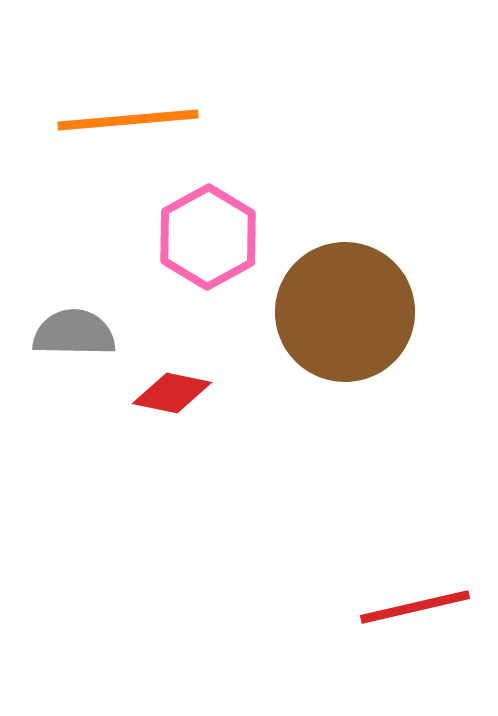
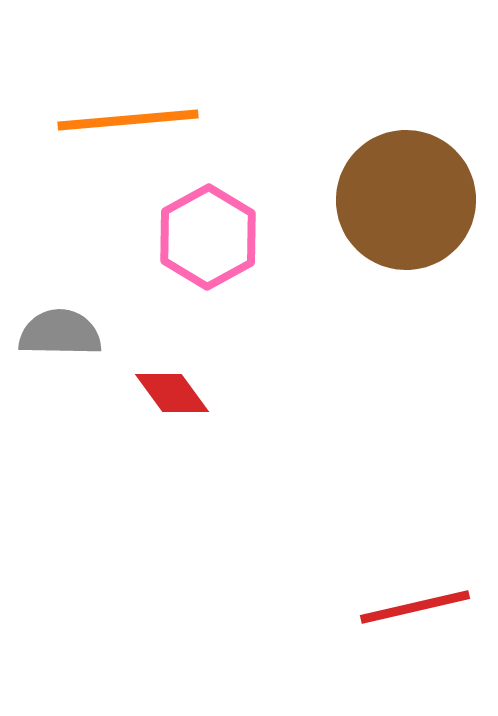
brown circle: moved 61 px right, 112 px up
gray semicircle: moved 14 px left
red diamond: rotated 42 degrees clockwise
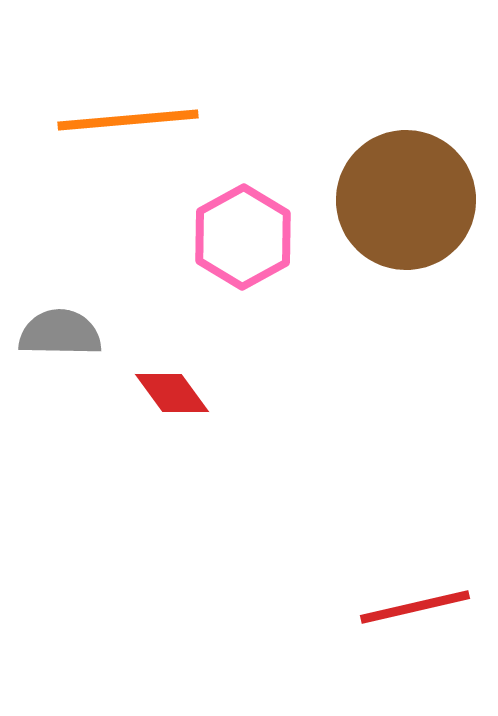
pink hexagon: moved 35 px right
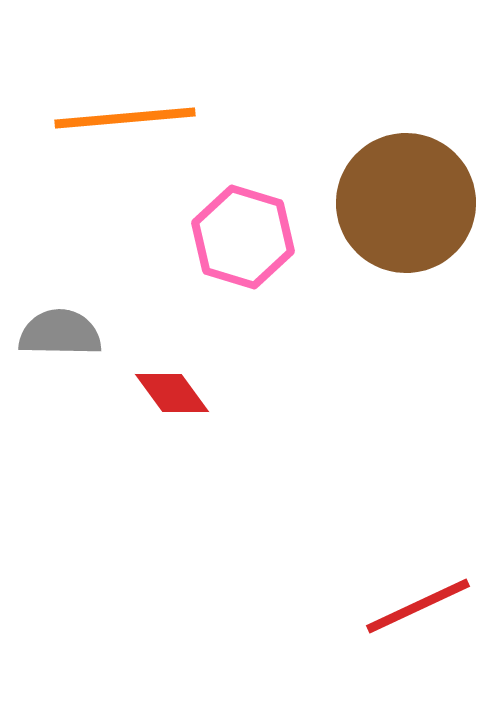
orange line: moved 3 px left, 2 px up
brown circle: moved 3 px down
pink hexagon: rotated 14 degrees counterclockwise
red line: moved 3 px right, 1 px up; rotated 12 degrees counterclockwise
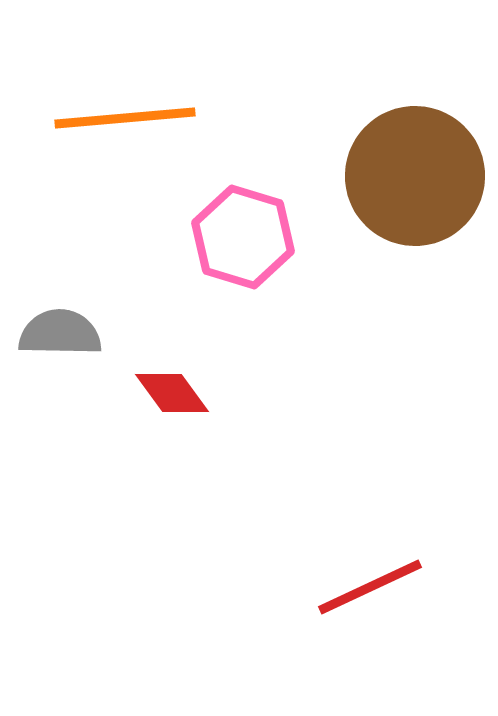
brown circle: moved 9 px right, 27 px up
red line: moved 48 px left, 19 px up
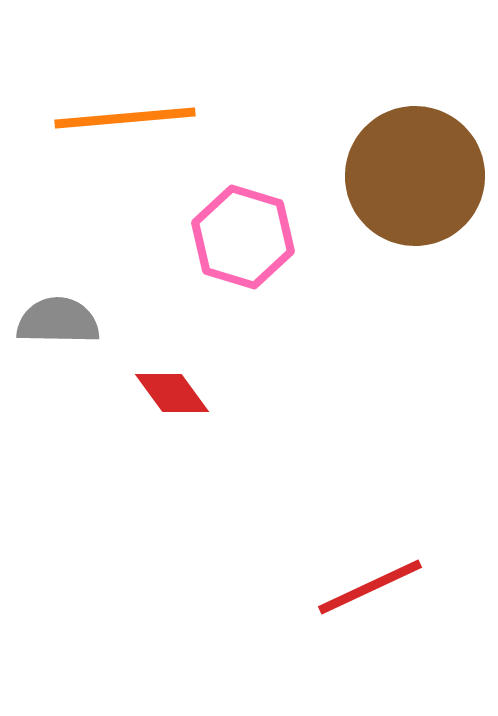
gray semicircle: moved 2 px left, 12 px up
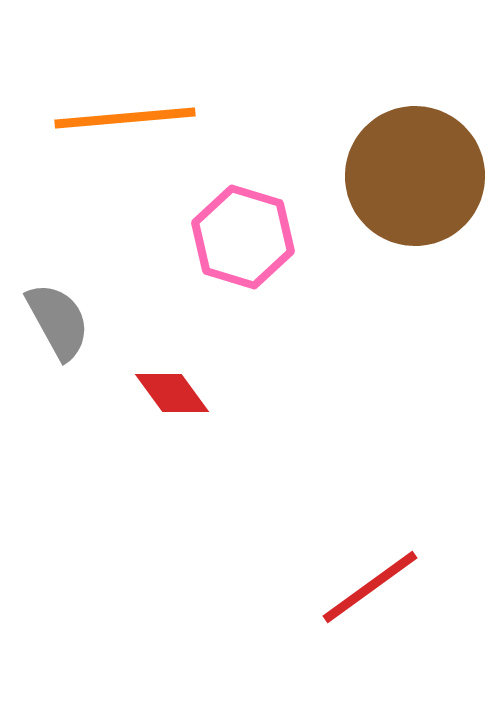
gray semicircle: rotated 60 degrees clockwise
red line: rotated 11 degrees counterclockwise
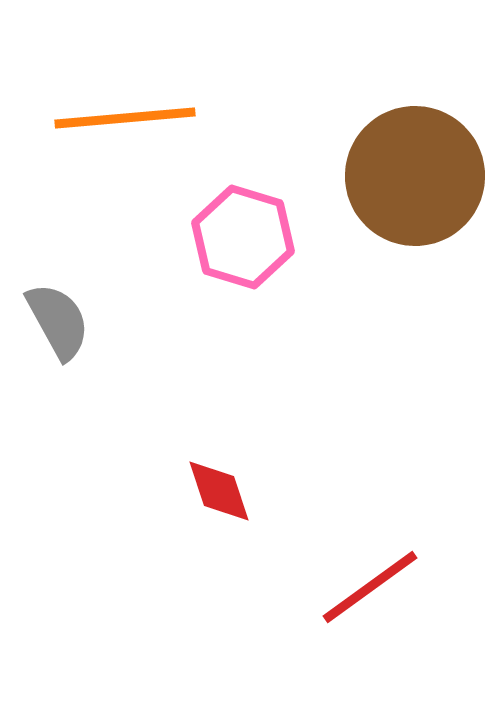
red diamond: moved 47 px right, 98 px down; rotated 18 degrees clockwise
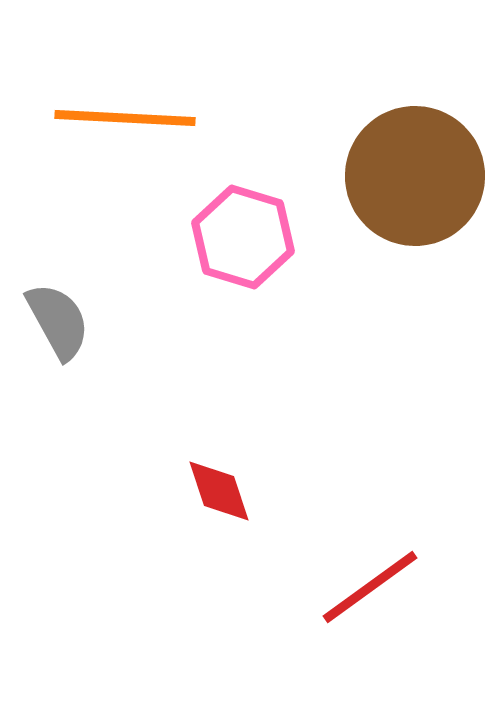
orange line: rotated 8 degrees clockwise
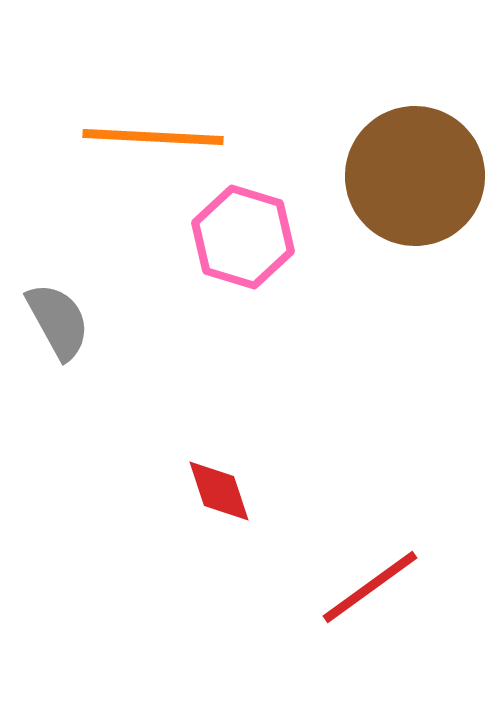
orange line: moved 28 px right, 19 px down
